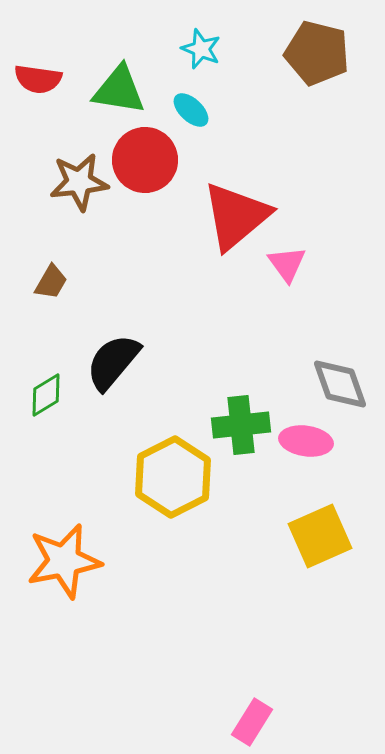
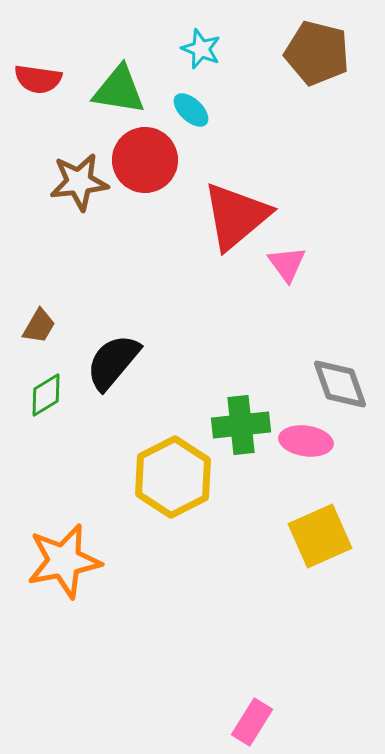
brown trapezoid: moved 12 px left, 44 px down
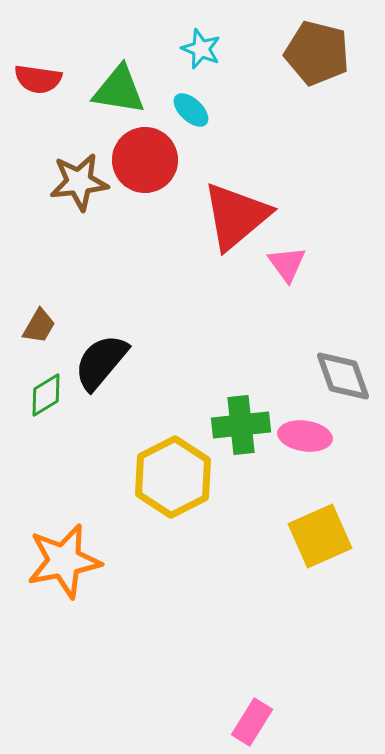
black semicircle: moved 12 px left
gray diamond: moved 3 px right, 8 px up
pink ellipse: moved 1 px left, 5 px up
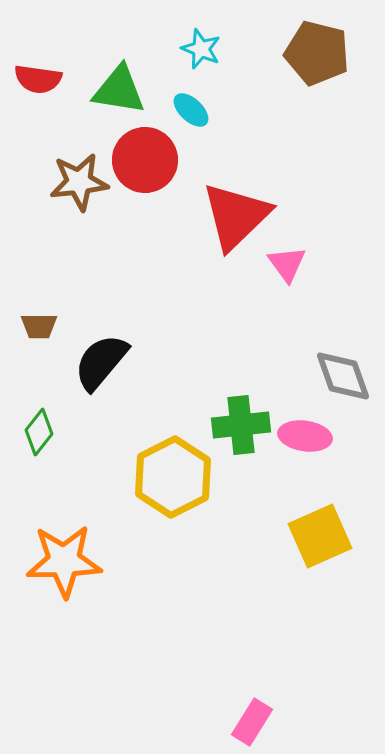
red triangle: rotated 4 degrees counterclockwise
brown trapezoid: rotated 60 degrees clockwise
green diamond: moved 7 px left, 37 px down; rotated 21 degrees counterclockwise
orange star: rotated 10 degrees clockwise
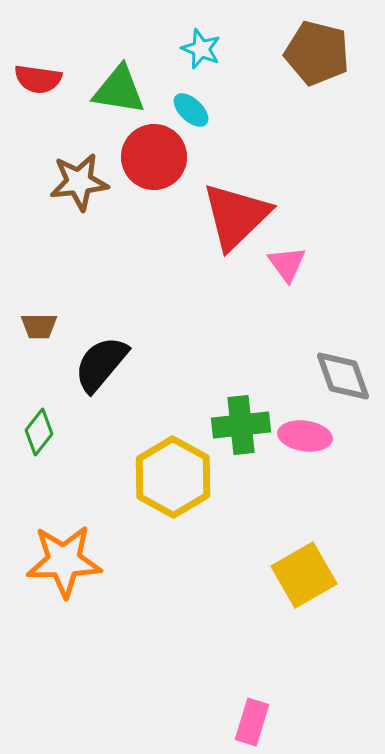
red circle: moved 9 px right, 3 px up
black semicircle: moved 2 px down
yellow hexagon: rotated 4 degrees counterclockwise
yellow square: moved 16 px left, 39 px down; rotated 6 degrees counterclockwise
pink rectangle: rotated 15 degrees counterclockwise
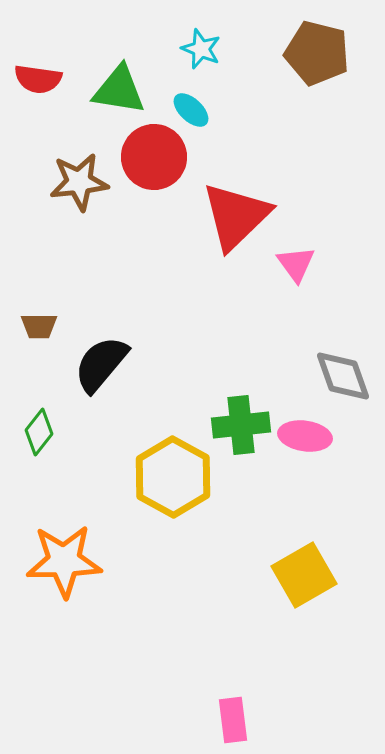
pink triangle: moved 9 px right
pink rectangle: moved 19 px left, 2 px up; rotated 24 degrees counterclockwise
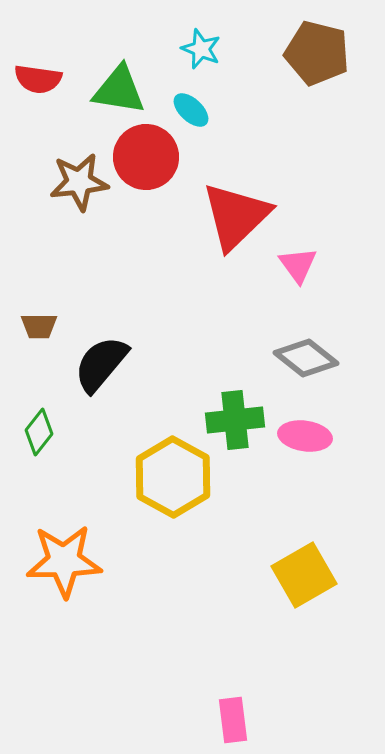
red circle: moved 8 px left
pink triangle: moved 2 px right, 1 px down
gray diamond: moved 37 px left, 18 px up; rotated 32 degrees counterclockwise
green cross: moved 6 px left, 5 px up
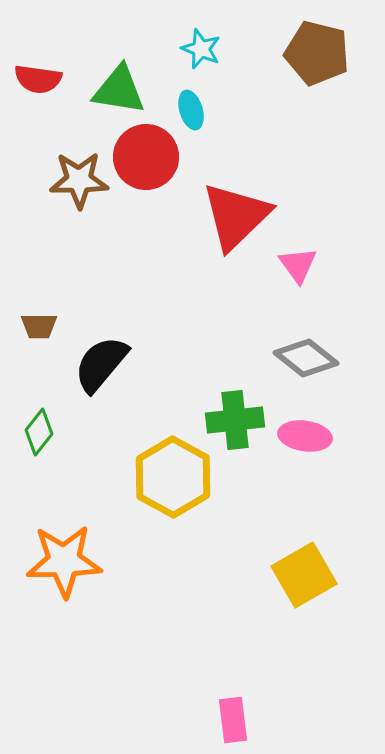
cyan ellipse: rotated 30 degrees clockwise
brown star: moved 2 px up; rotated 6 degrees clockwise
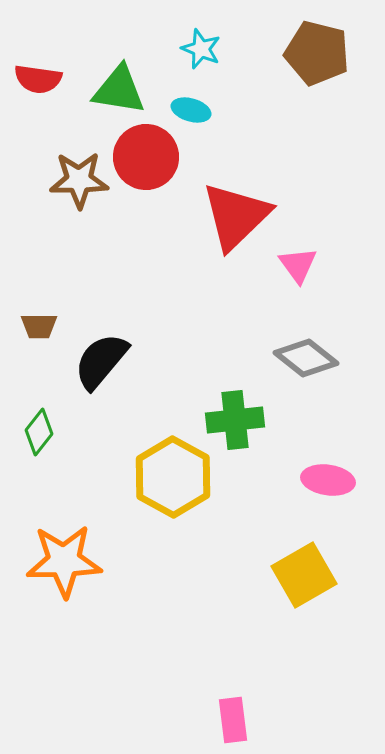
cyan ellipse: rotated 57 degrees counterclockwise
black semicircle: moved 3 px up
pink ellipse: moved 23 px right, 44 px down
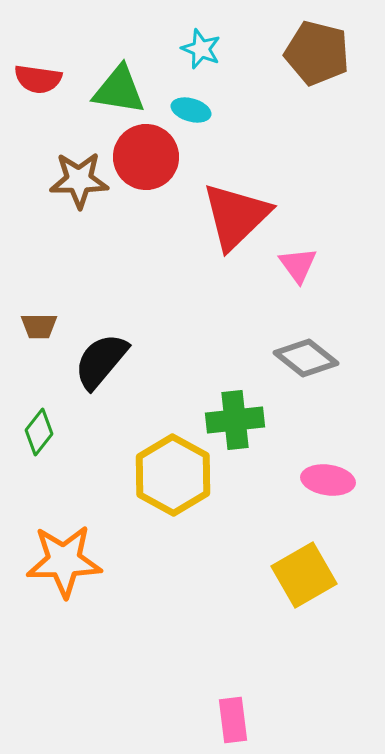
yellow hexagon: moved 2 px up
